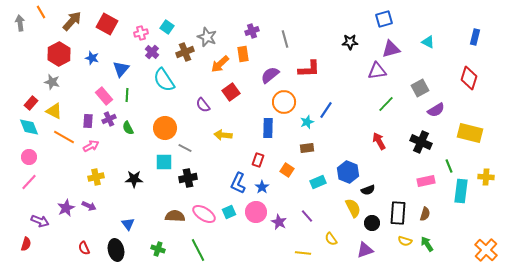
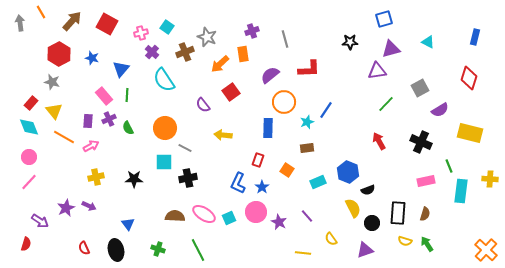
purple semicircle at (436, 110): moved 4 px right
yellow triangle at (54, 111): rotated 24 degrees clockwise
yellow cross at (486, 177): moved 4 px right, 2 px down
cyan square at (229, 212): moved 6 px down
purple arrow at (40, 221): rotated 12 degrees clockwise
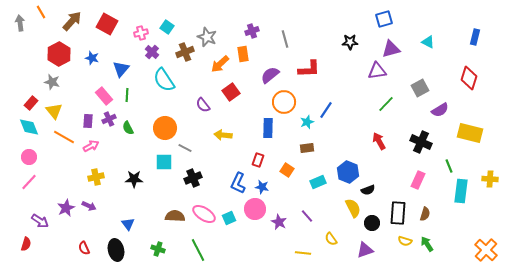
black cross at (188, 178): moved 5 px right; rotated 12 degrees counterclockwise
pink rectangle at (426, 181): moved 8 px left, 1 px up; rotated 54 degrees counterclockwise
blue star at (262, 187): rotated 24 degrees counterclockwise
pink circle at (256, 212): moved 1 px left, 3 px up
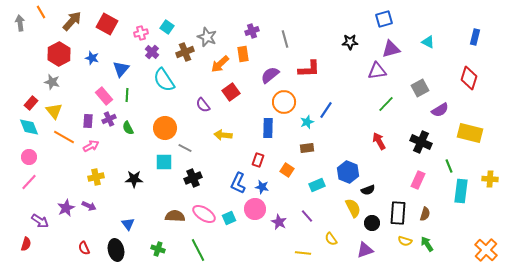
cyan rectangle at (318, 182): moved 1 px left, 3 px down
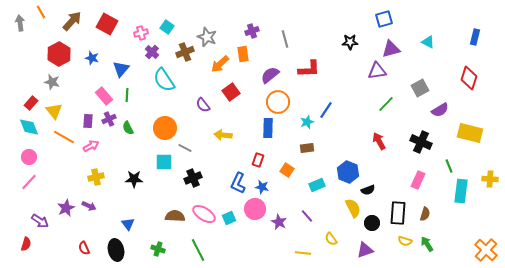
orange circle at (284, 102): moved 6 px left
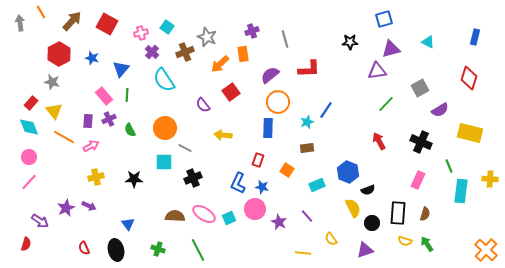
green semicircle at (128, 128): moved 2 px right, 2 px down
